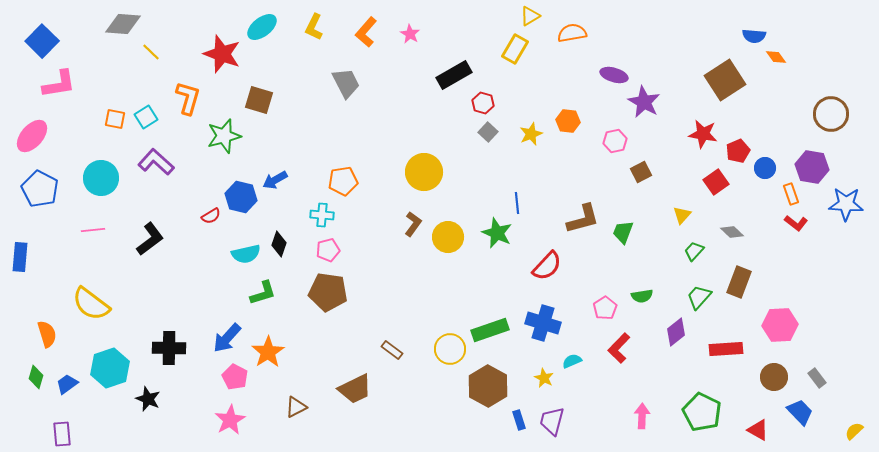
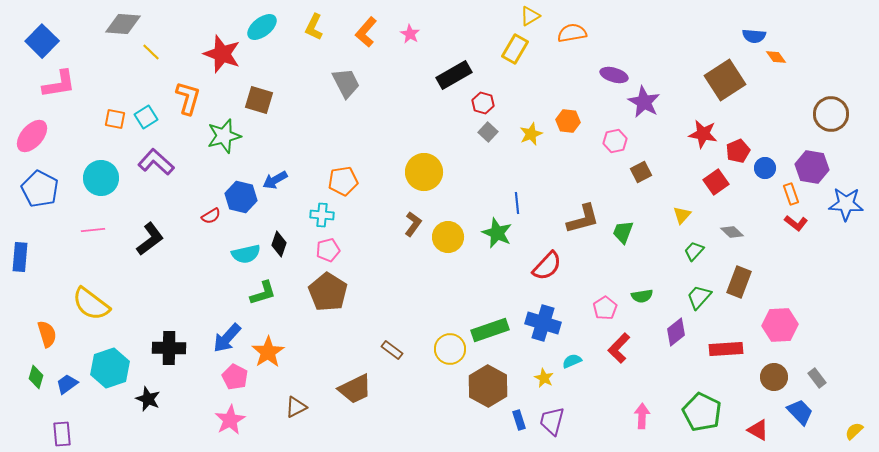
brown pentagon at (328, 292): rotated 24 degrees clockwise
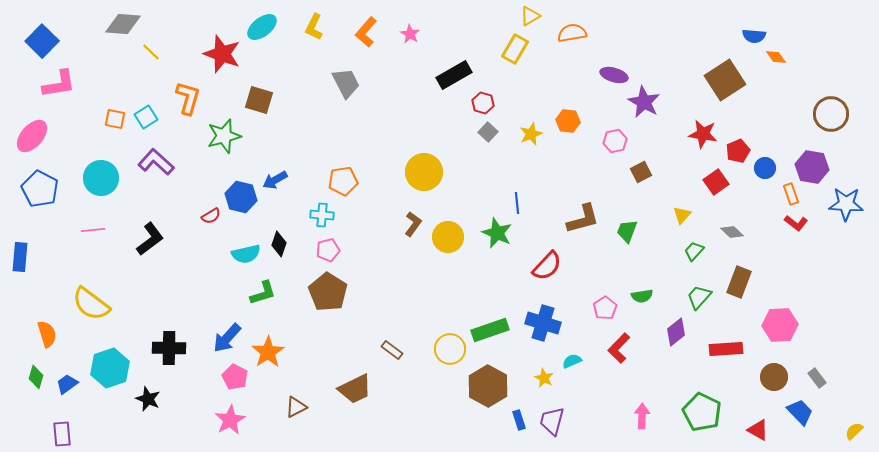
green trapezoid at (623, 232): moved 4 px right, 1 px up
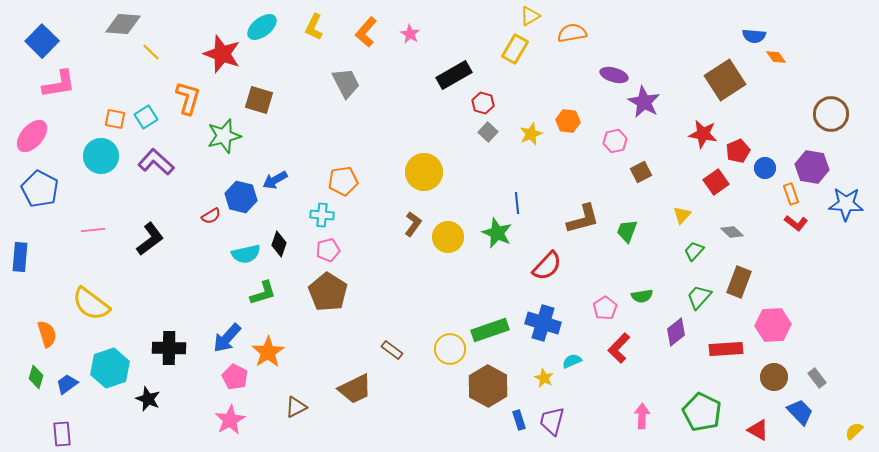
cyan circle at (101, 178): moved 22 px up
pink hexagon at (780, 325): moved 7 px left
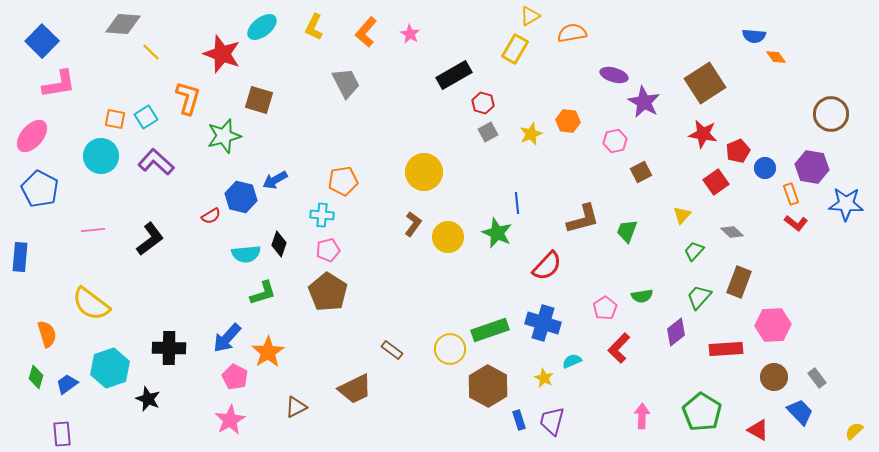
brown square at (725, 80): moved 20 px left, 3 px down
gray square at (488, 132): rotated 18 degrees clockwise
cyan semicircle at (246, 254): rotated 8 degrees clockwise
green pentagon at (702, 412): rotated 6 degrees clockwise
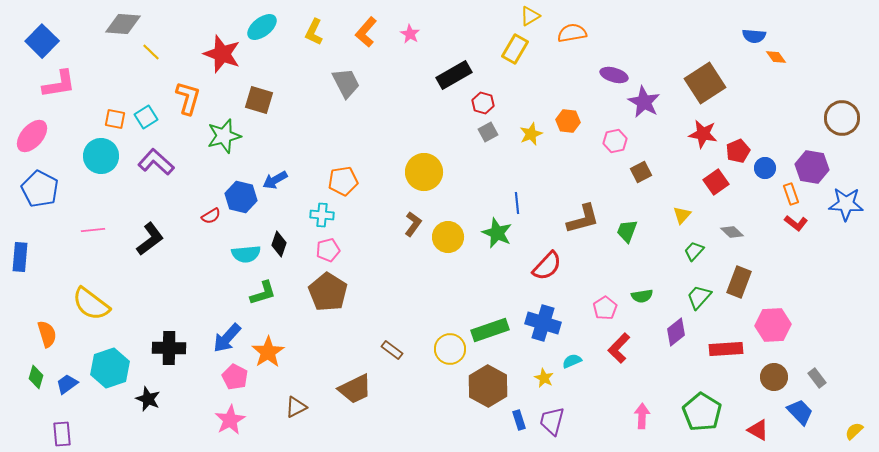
yellow L-shape at (314, 27): moved 5 px down
brown circle at (831, 114): moved 11 px right, 4 px down
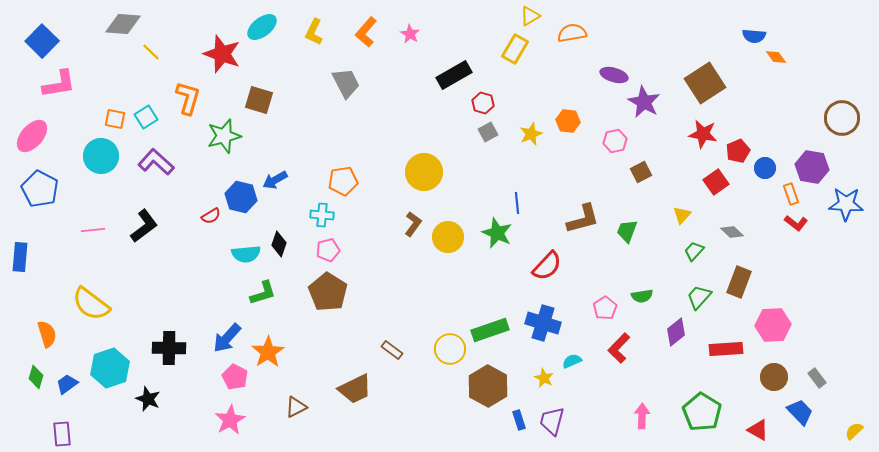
black L-shape at (150, 239): moved 6 px left, 13 px up
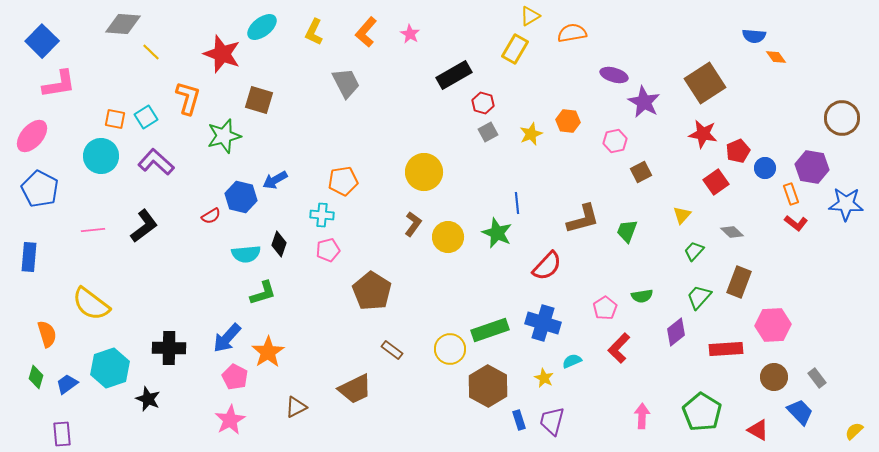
blue rectangle at (20, 257): moved 9 px right
brown pentagon at (328, 292): moved 44 px right, 1 px up
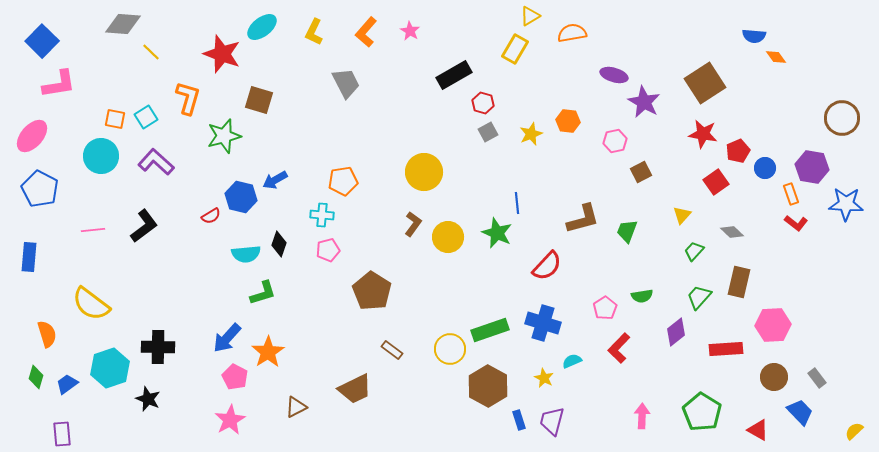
pink star at (410, 34): moved 3 px up
brown rectangle at (739, 282): rotated 8 degrees counterclockwise
black cross at (169, 348): moved 11 px left, 1 px up
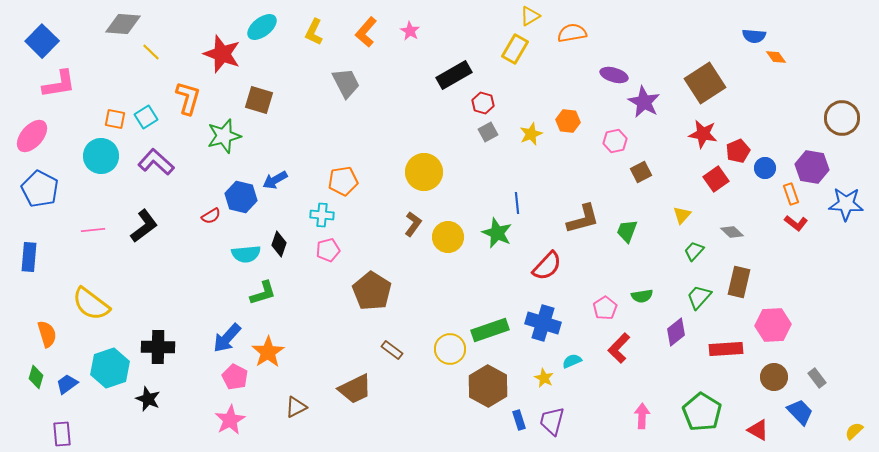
red square at (716, 182): moved 3 px up
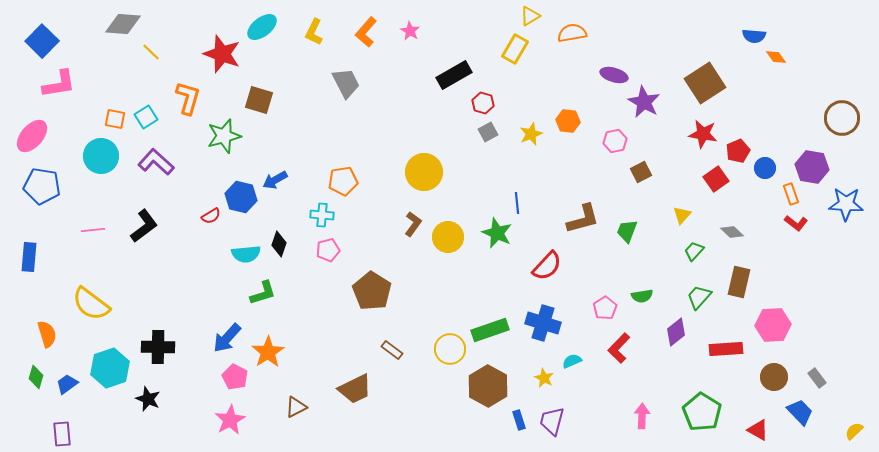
blue pentagon at (40, 189): moved 2 px right, 3 px up; rotated 18 degrees counterclockwise
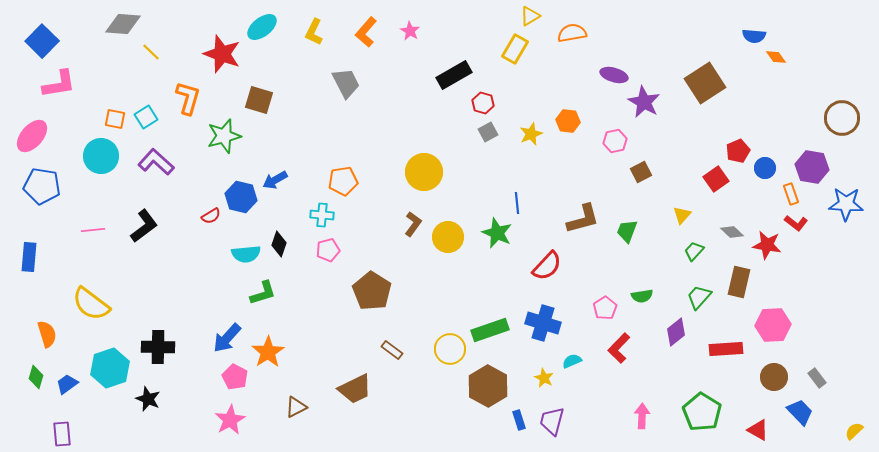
red star at (703, 134): moved 64 px right, 111 px down
